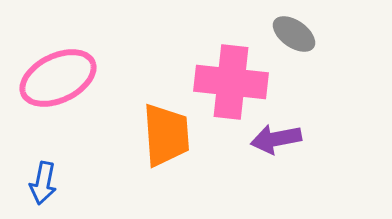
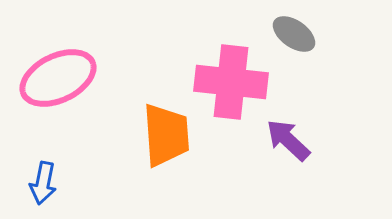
purple arrow: moved 12 px right, 1 px down; rotated 54 degrees clockwise
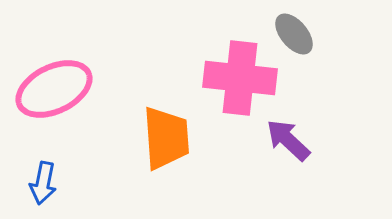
gray ellipse: rotated 15 degrees clockwise
pink ellipse: moved 4 px left, 11 px down
pink cross: moved 9 px right, 4 px up
orange trapezoid: moved 3 px down
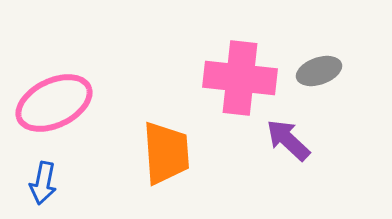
gray ellipse: moved 25 px right, 37 px down; rotated 69 degrees counterclockwise
pink ellipse: moved 14 px down
orange trapezoid: moved 15 px down
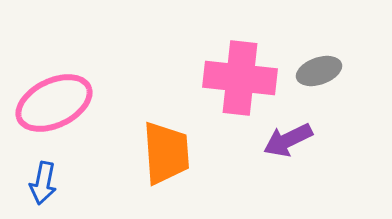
purple arrow: rotated 69 degrees counterclockwise
